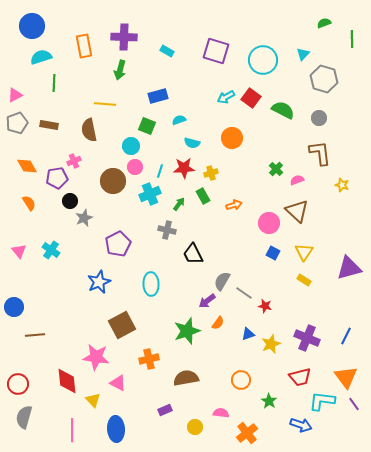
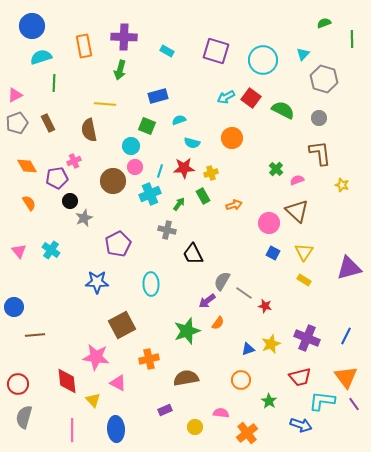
brown rectangle at (49, 125): moved 1 px left, 2 px up; rotated 54 degrees clockwise
blue star at (99, 282): moved 2 px left; rotated 25 degrees clockwise
blue triangle at (248, 334): moved 15 px down
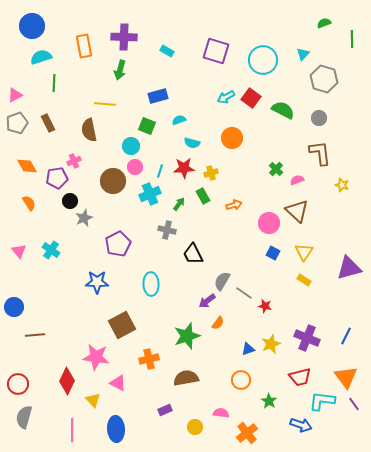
green star at (187, 331): moved 5 px down
red diamond at (67, 381): rotated 32 degrees clockwise
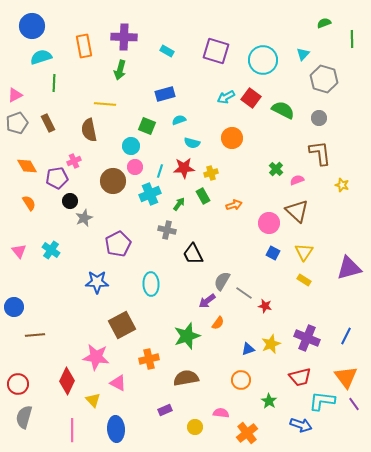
blue rectangle at (158, 96): moved 7 px right, 2 px up
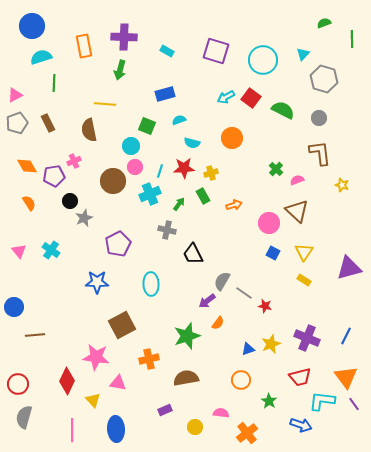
purple pentagon at (57, 178): moved 3 px left, 2 px up
pink triangle at (118, 383): rotated 18 degrees counterclockwise
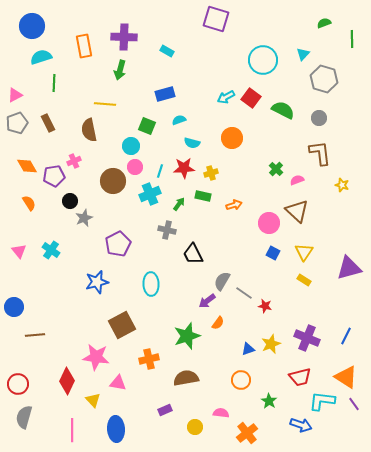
purple square at (216, 51): moved 32 px up
green rectangle at (203, 196): rotated 49 degrees counterclockwise
blue star at (97, 282): rotated 15 degrees counterclockwise
orange triangle at (346, 377): rotated 20 degrees counterclockwise
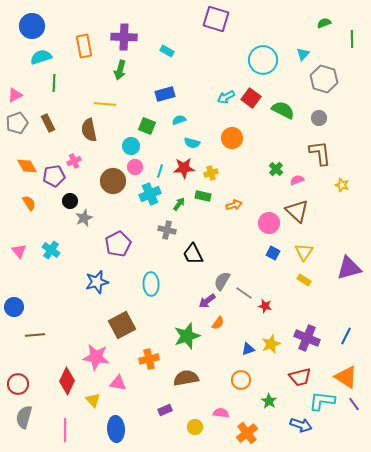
pink line at (72, 430): moved 7 px left
